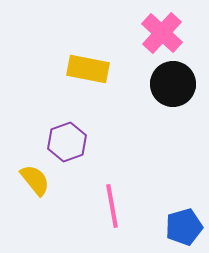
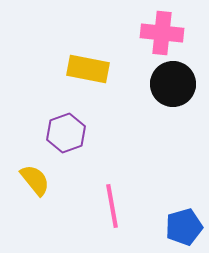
pink cross: rotated 36 degrees counterclockwise
purple hexagon: moved 1 px left, 9 px up
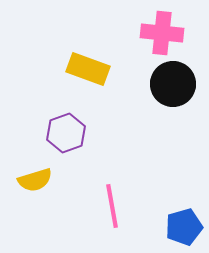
yellow rectangle: rotated 9 degrees clockwise
yellow semicircle: rotated 112 degrees clockwise
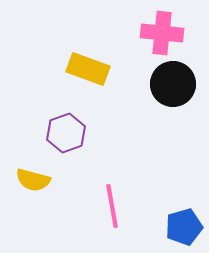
yellow semicircle: moved 2 px left; rotated 32 degrees clockwise
